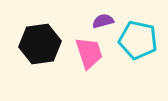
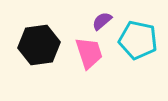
purple semicircle: moved 1 px left; rotated 25 degrees counterclockwise
black hexagon: moved 1 px left, 1 px down
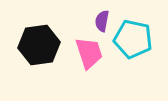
purple semicircle: rotated 40 degrees counterclockwise
cyan pentagon: moved 5 px left, 1 px up
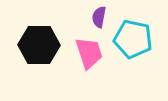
purple semicircle: moved 3 px left, 4 px up
black hexagon: rotated 9 degrees clockwise
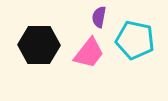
cyan pentagon: moved 2 px right, 1 px down
pink trapezoid: rotated 56 degrees clockwise
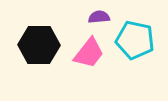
purple semicircle: rotated 75 degrees clockwise
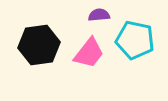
purple semicircle: moved 2 px up
black hexagon: rotated 9 degrees counterclockwise
